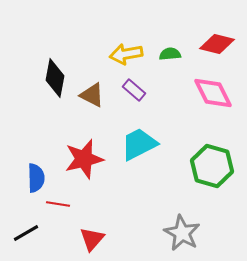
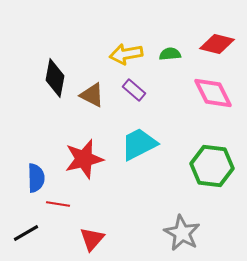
green hexagon: rotated 9 degrees counterclockwise
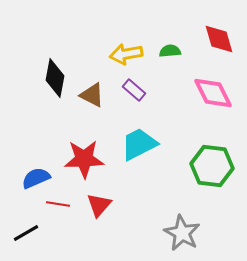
red diamond: moved 2 px right, 5 px up; rotated 60 degrees clockwise
green semicircle: moved 3 px up
red star: rotated 12 degrees clockwise
blue semicircle: rotated 112 degrees counterclockwise
red triangle: moved 7 px right, 34 px up
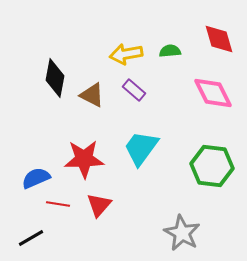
cyan trapezoid: moved 2 px right, 4 px down; rotated 27 degrees counterclockwise
black line: moved 5 px right, 5 px down
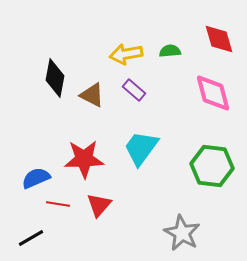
pink diamond: rotated 12 degrees clockwise
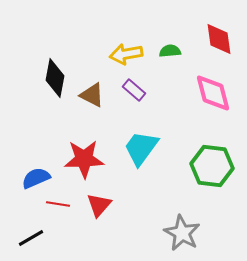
red diamond: rotated 8 degrees clockwise
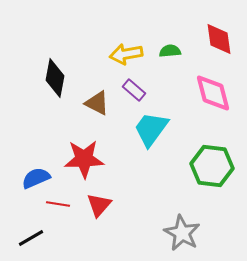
brown triangle: moved 5 px right, 8 px down
cyan trapezoid: moved 10 px right, 19 px up
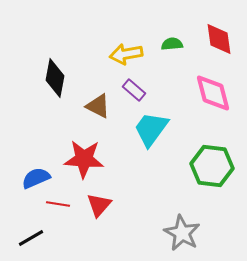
green semicircle: moved 2 px right, 7 px up
brown triangle: moved 1 px right, 3 px down
red star: rotated 6 degrees clockwise
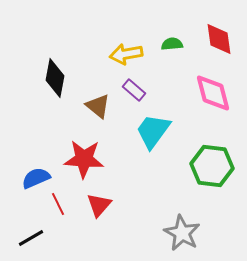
brown triangle: rotated 12 degrees clockwise
cyan trapezoid: moved 2 px right, 2 px down
red line: rotated 55 degrees clockwise
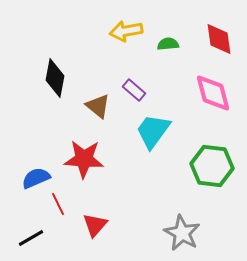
green semicircle: moved 4 px left
yellow arrow: moved 23 px up
red triangle: moved 4 px left, 20 px down
